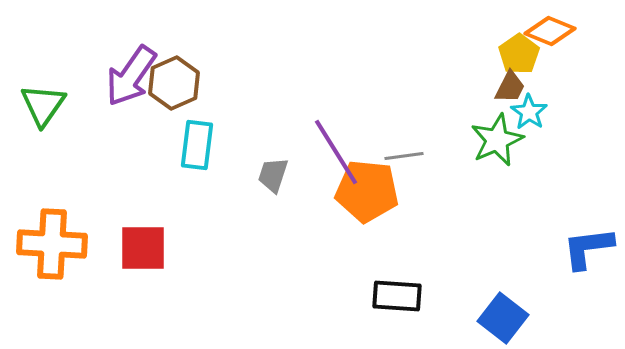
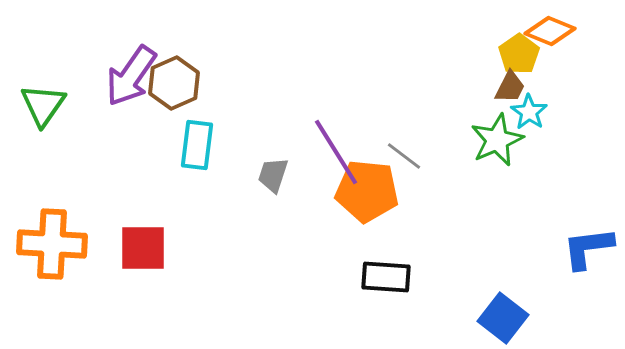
gray line: rotated 45 degrees clockwise
black rectangle: moved 11 px left, 19 px up
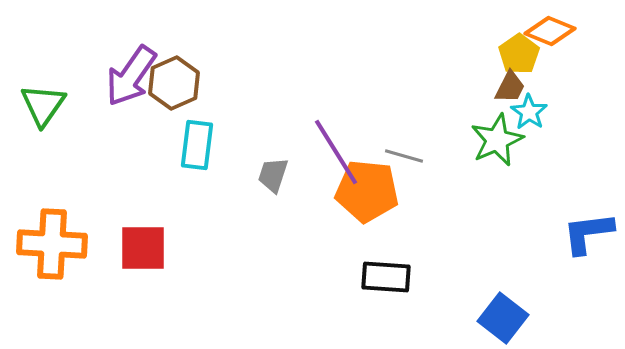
gray line: rotated 21 degrees counterclockwise
blue L-shape: moved 15 px up
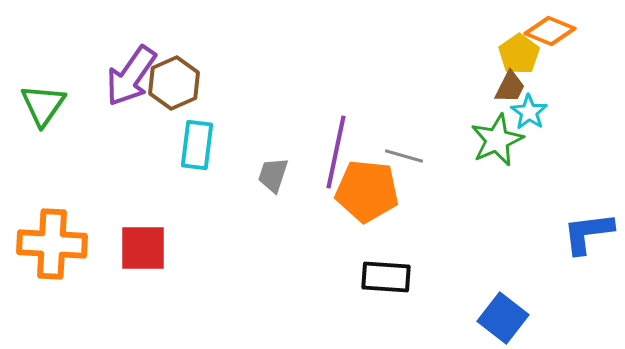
purple line: rotated 44 degrees clockwise
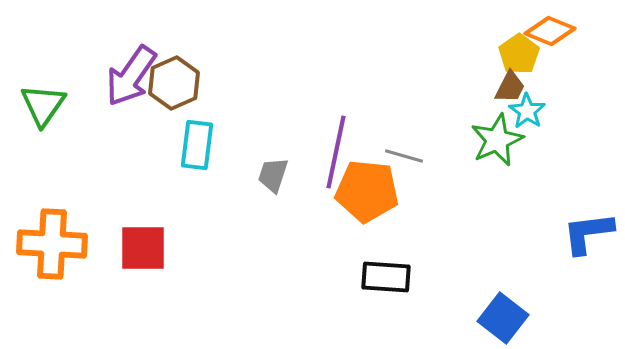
cyan star: moved 2 px left, 1 px up
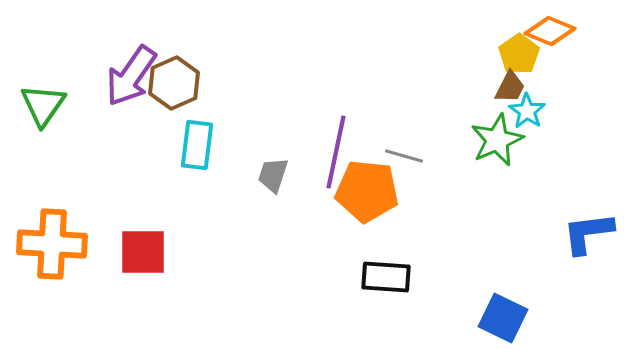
red square: moved 4 px down
blue square: rotated 12 degrees counterclockwise
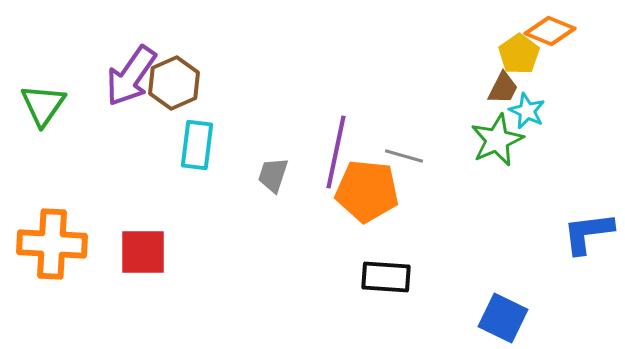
brown trapezoid: moved 7 px left, 1 px down
cyan star: rotated 9 degrees counterclockwise
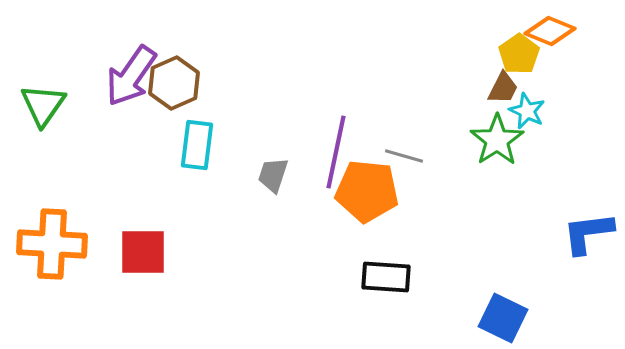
green star: rotated 10 degrees counterclockwise
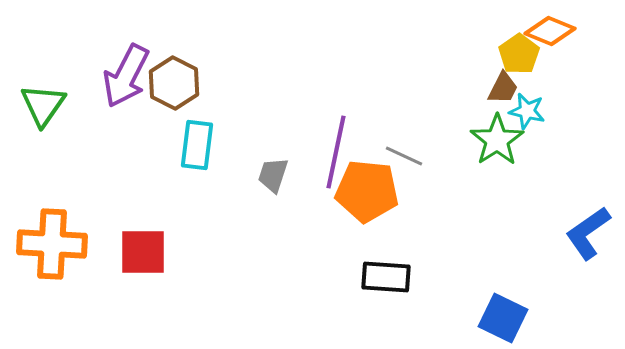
purple arrow: moved 5 px left; rotated 8 degrees counterclockwise
brown hexagon: rotated 9 degrees counterclockwise
cyan star: rotated 12 degrees counterclockwise
gray line: rotated 9 degrees clockwise
blue L-shape: rotated 28 degrees counterclockwise
